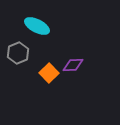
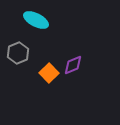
cyan ellipse: moved 1 px left, 6 px up
purple diamond: rotated 20 degrees counterclockwise
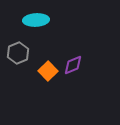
cyan ellipse: rotated 30 degrees counterclockwise
orange square: moved 1 px left, 2 px up
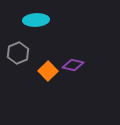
purple diamond: rotated 35 degrees clockwise
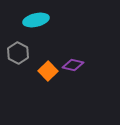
cyan ellipse: rotated 10 degrees counterclockwise
gray hexagon: rotated 10 degrees counterclockwise
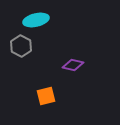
gray hexagon: moved 3 px right, 7 px up
orange square: moved 2 px left, 25 px down; rotated 30 degrees clockwise
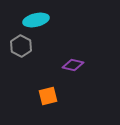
orange square: moved 2 px right
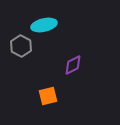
cyan ellipse: moved 8 px right, 5 px down
purple diamond: rotated 40 degrees counterclockwise
